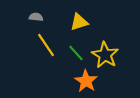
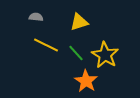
yellow line: rotated 30 degrees counterclockwise
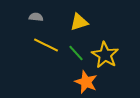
orange star: moved 1 px down; rotated 10 degrees counterclockwise
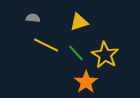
gray semicircle: moved 3 px left, 1 px down
orange star: rotated 15 degrees clockwise
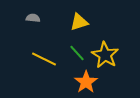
yellow line: moved 2 px left, 14 px down
green line: moved 1 px right
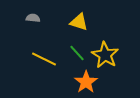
yellow triangle: rotated 36 degrees clockwise
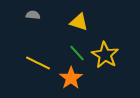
gray semicircle: moved 3 px up
yellow line: moved 6 px left, 4 px down
orange star: moved 15 px left, 4 px up
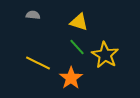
green line: moved 6 px up
